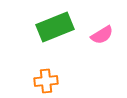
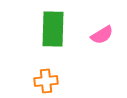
green rectangle: moved 2 px left, 2 px down; rotated 66 degrees counterclockwise
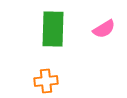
pink semicircle: moved 2 px right, 6 px up
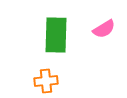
green rectangle: moved 3 px right, 6 px down
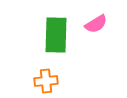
pink semicircle: moved 8 px left, 5 px up
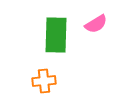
orange cross: moved 2 px left
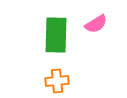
orange cross: moved 13 px right
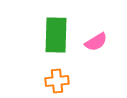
pink semicircle: moved 18 px down
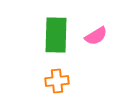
pink semicircle: moved 6 px up
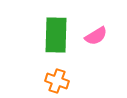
orange cross: rotated 25 degrees clockwise
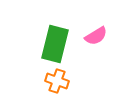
green rectangle: moved 1 px left, 9 px down; rotated 12 degrees clockwise
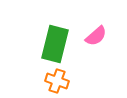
pink semicircle: rotated 10 degrees counterclockwise
